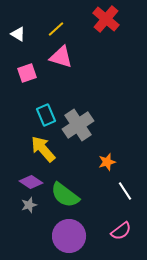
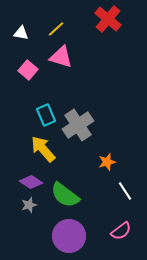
red cross: moved 2 px right
white triangle: moved 3 px right, 1 px up; rotated 21 degrees counterclockwise
pink square: moved 1 px right, 3 px up; rotated 30 degrees counterclockwise
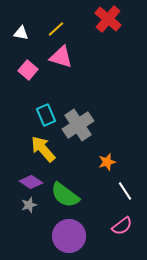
pink semicircle: moved 1 px right, 5 px up
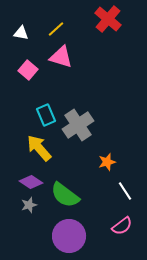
yellow arrow: moved 4 px left, 1 px up
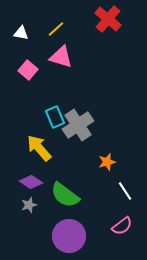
cyan rectangle: moved 9 px right, 2 px down
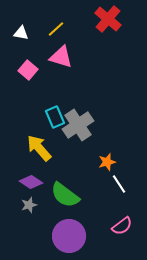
white line: moved 6 px left, 7 px up
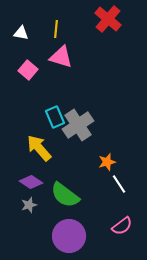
yellow line: rotated 42 degrees counterclockwise
